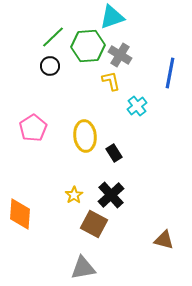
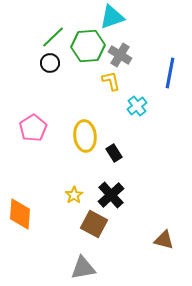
black circle: moved 3 px up
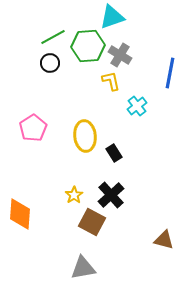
green line: rotated 15 degrees clockwise
brown square: moved 2 px left, 2 px up
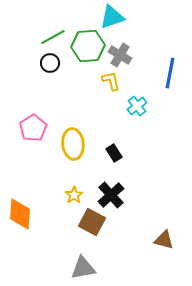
yellow ellipse: moved 12 px left, 8 px down
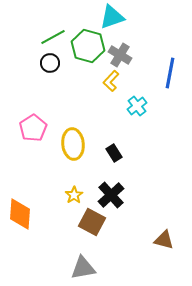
green hexagon: rotated 20 degrees clockwise
yellow L-shape: rotated 125 degrees counterclockwise
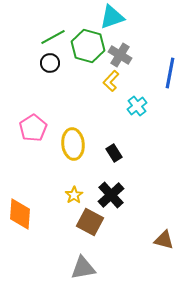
brown square: moved 2 px left
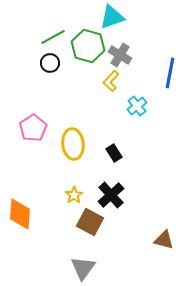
gray triangle: rotated 44 degrees counterclockwise
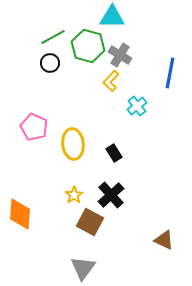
cyan triangle: rotated 20 degrees clockwise
pink pentagon: moved 1 px right, 1 px up; rotated 16 degrees counterclockwise
brown triangle: rotated 10 degrees clockwise
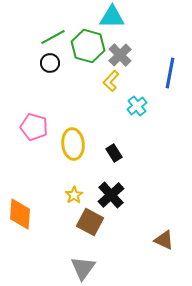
gray cross: rotated 15 degrees clockwise
pink pentagon: rotated 8 degrees counterclockwise
